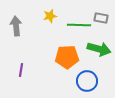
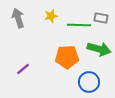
yellow star: moved 1 px right
gray arrow: moved 2 px right, 8 px up; rotated 12 degrees counterclockwise
purple line: moved 2 px right, 1 px up; rotated 40 degrees clockwise
blue circle: moved 2 px right, 1 px down
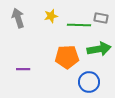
green arrow: rotated 25 degrees counterclockwise
purple line: rotated 40 degrees clockwise
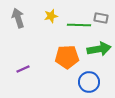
purple line: rotated 24 degrees counterclockwise
